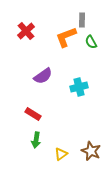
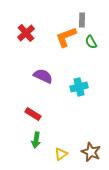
red cross: moved 2 px down
purple semicircle: rotated 120 degrees counterclockwise
brown star: moved 1 px down
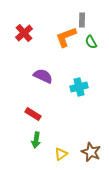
red cross: moved 2 px left
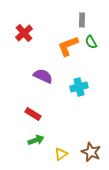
orange L-shape: moved 2 px right, 9 px down
green arrow: rotated 119 degrees counterclockwise
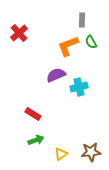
red cross: moved 5 px left
purple semicircle: moved 13 px right, 1 px up; rotated 48 degrees counterclockwise
brown star: rotated 30 degrees counterclockwise
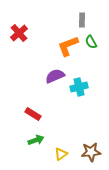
purple semicircle: moved 1 px left, 1 px down
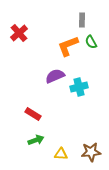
yellow triangle: rotated 40 degrees clockwise
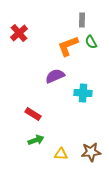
cyan cross: moved 4 px right, 6 px down; rotated 18 degrees clockwise
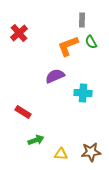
red rectangle: moved 10 px left, 2 px up
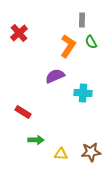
orange L-shape: rotated 145 degrees clockwise
green arrow: rotated 21 degrees clockwise
